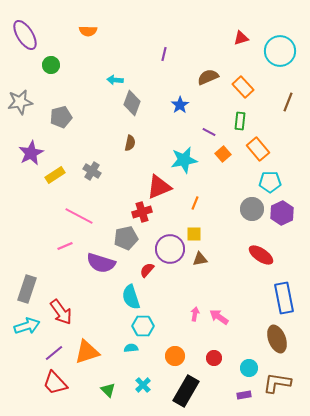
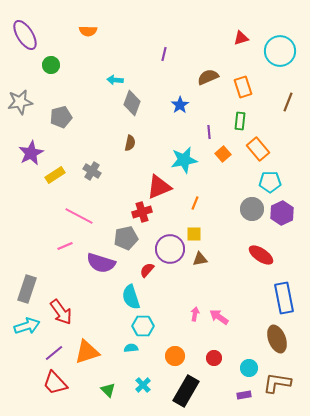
orange rectangle at (243, 87): rotated 25 degrees clockwise
purple line at (209, 132): rotated 56 degrees clockwise
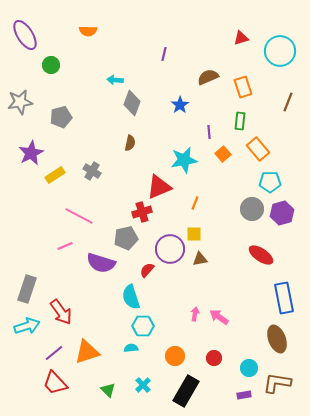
purple hexagon at (282, 213): rotated 10 degrees clockwise
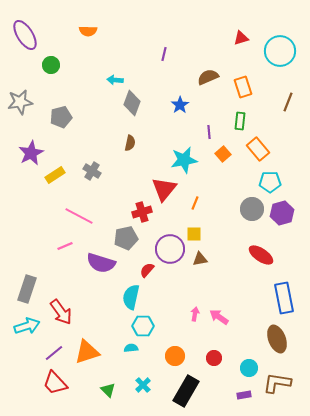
red triangle at (159, 187): moved 5 px right, 2 px down; rotated 28 degrees counterclockwise
cyan semicircle at (131, 297): rotated 30 degrees clockwise
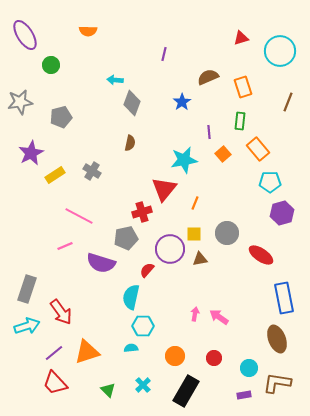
blue star at (180, 105): moved 2 px right, 3 px up
gray circle at (252, 209): moved 25 px left, 24 px down
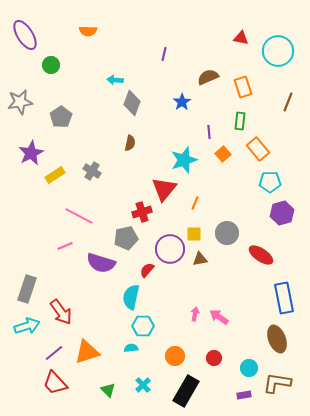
red triangle at (241, 38): rotated 28 degrees clockwise
cyan circle at (280, 51): moved 2 px left
gray pentagon at (61, 117): rotated 20 degrees counterclockwise
cyan star at (184, 160): rotated 8 degrees counterclockwise
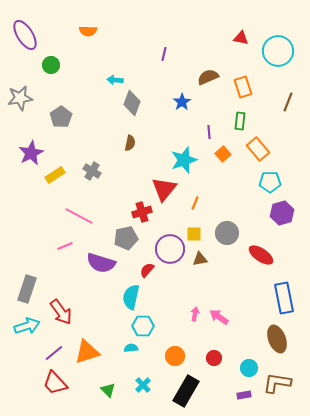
gray star at (20, 102): moved 4 px up
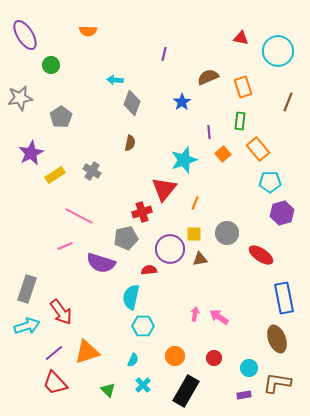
red semicircle at (147, 270): moved 2 px right; rotated 42 degrees clockwise
cyan semicircle at (131, 348): moved 2 px right, 12 px down; rotated 120 degrees clockwise
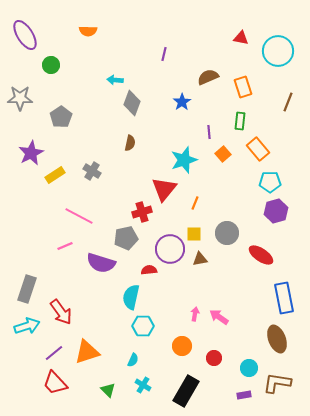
gray star at (20, 98): rotated 10 degrees clockwise
purple hexagon at (282, 213): moved 6 px left, 2 px up
orange circle at (175, 356): moved 7 px right, 10 px up
cyan cross at (143, 385): rotated 14 degrees counterclockwise
